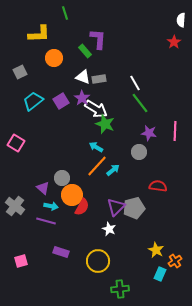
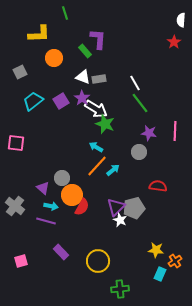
pink square at (16, 143): rotated 24 degrees counterclockwise
white star at (109, 229): moved 11 px right, 9 px up
yellow star at (156, 250): rotated 21 degrees counterclockwise
purple rectangle at (61, 252): rotated 28 degrees clockwise
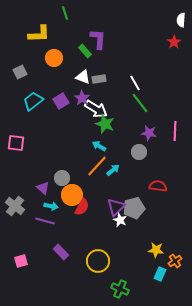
cyan arrow at (96, 147): moved 3 px right, 1 px up
purple line at (46, 221): moved 1 px left
green cross at (120, 289): rotated 30 degrees clockwise
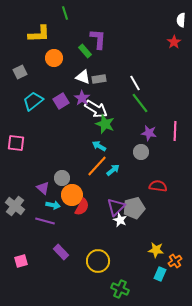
gray circle at (139, 152): moved 2 px right
cyan arrow at (51, 206): moved 2 px right, 1 px up
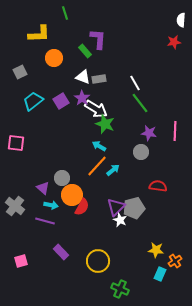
red star at (174, 42): rotated 24 degrees clockwise
cyan arrow at (53, 205): moved 2 px left
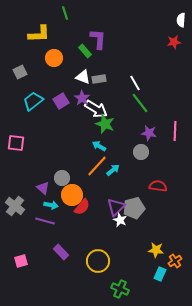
red semicircle at (82, 207): rotated 12 degrees clockwise
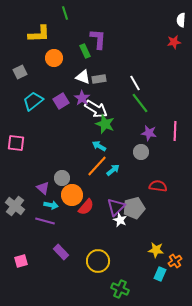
green rectangle at (85, 51): rotated 16 degrees clockwise
red semicircle at (82, 207): moved 4 px right
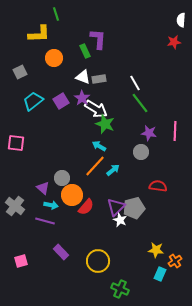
green line at (65, 13): moved 9 px left, 1 px down
orange line at (97, 166): moved 2 px left
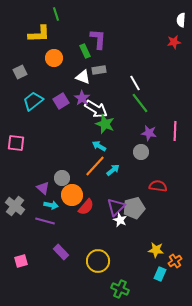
gray rectangle at (99, 79): moved 9 px up
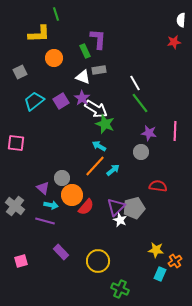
cyan trapezoid at (33, 101): moved 1 px right
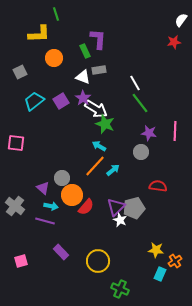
white semicircle at (181, 20): rotated 32 degrees clockwise
purple star at (82, 98): moved 1 px right
cyan arrow at (51, 205): moved 1 px down
